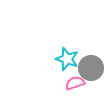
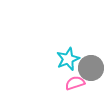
cyan star: moved 1 px right; rotated 30 degrees clockwise
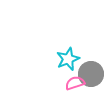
gray circle: moved 6 px down
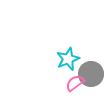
pink semicircle: rotated 18 degrees counterclockwise
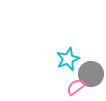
pink semicircle: moved 1 px right, 4 px down
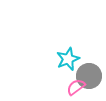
gray circle: moved 2 px left, 2 px down
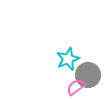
gray circle: moved 1 px left, 1 px up
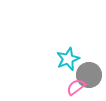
gray circle: moved 1 px right
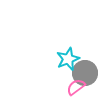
gray circle: moved 4 px left, 2 px up
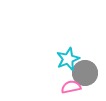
pink semicircle: moved 5 px left; rotated 24 degrees clockwise
